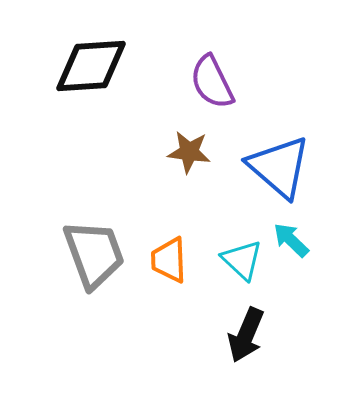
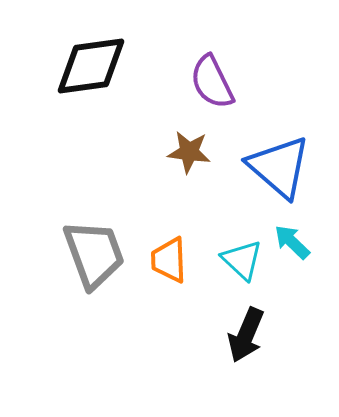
black diamond: rotated 4 degrees counterclockwise
cyan arrow: moved 1 px right, 2 px down
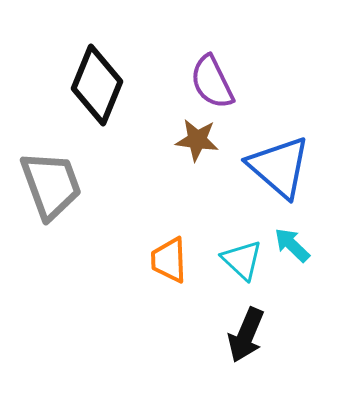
black diamond: moved 6 px right, 19 px down; rotated 60 degrees counterclockwise
brown star: moved 8 px right, 12 px up
cyan arrow: moved 3 px down
gray trapezoid: moved 43 px left, 69 px up
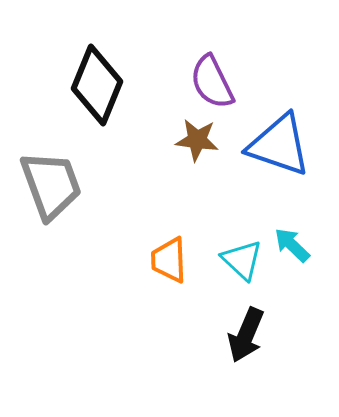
blue triangle: moved 22 px up; rotated 22 degrees counterclockwise
